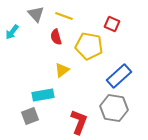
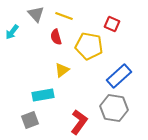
gray square: moved 4 px down
red L-shape: rotated 15 degrees clockwise
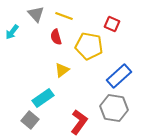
cyan rectangle: moved 3 px down; rotated 25 degrees counterclockwise
gray square: rotated 30 degrees counterclockwise
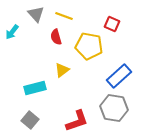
cyan rectangle: moved 8 px left, 10 px up; rotated 20 degrees clockwise
red L-shape: moved 2 px left, 1 px up; rotated 35 degrees clockwise
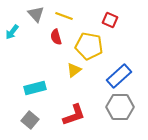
red square: moved 2 px left, 4 px up
yellow triangle: moved 12 px right
gray hexagon: moved 6 px right, 1 px up; rotated 8 degrees counterclockwise
red L-shape: moved 3 px left, 6 px up
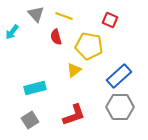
gray square: rotated 18 degrees clockwise
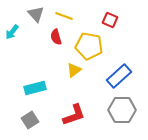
gray hexagon: moved 2 px right, 3 px down
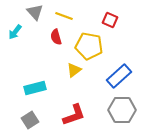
gray triangle: moved 1 px left, 2 px up
cyan arrow: moved 3 px right
